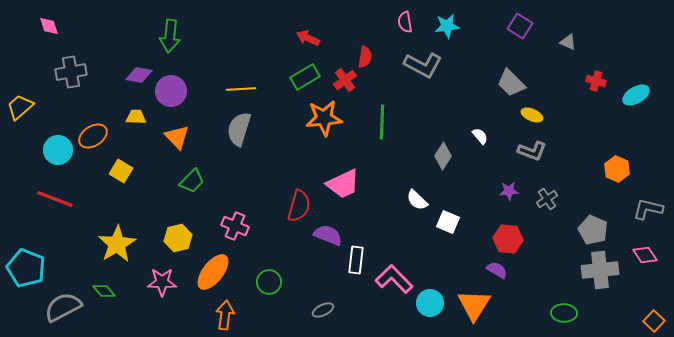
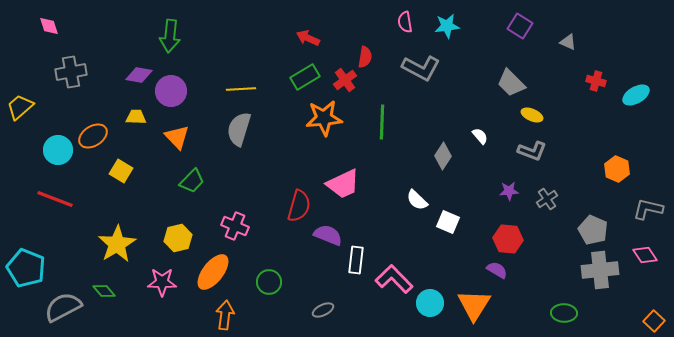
gray L-shape at (423, 65): moved 2 px left, 3 px down
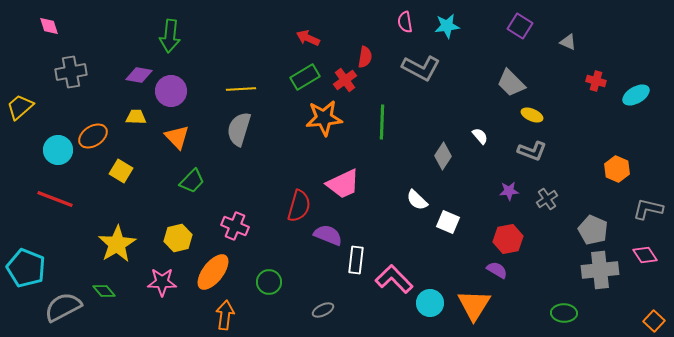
red hexagon at (508, 239): rotated 16 degrees counterclockwise
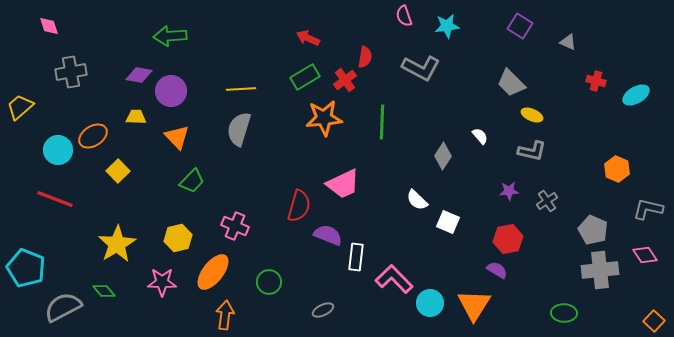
pink semicircle at (405, 22): moved 1 px left, 6 px up; rotated 10 degrees counterclockwise
green arrow at (170, 36): rotated 80 degrees clockwise
gray L-shape at (532, 151): rotated 8 degrees counterclockwise
yellow square at (121, 171): moved 3 px left; rotated 15 degrees clockwise
gray cross at (547, 199): moved 2 px down
white rectangle at (356, 260): moved 3 px up
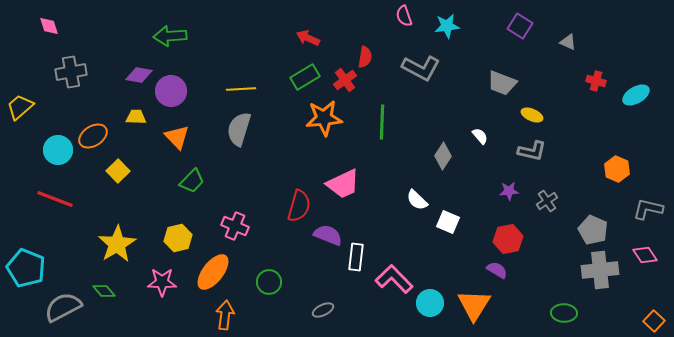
gray trapezoid at (511, 83): moved 9 px left; rotated 24 degrees counterclockwise
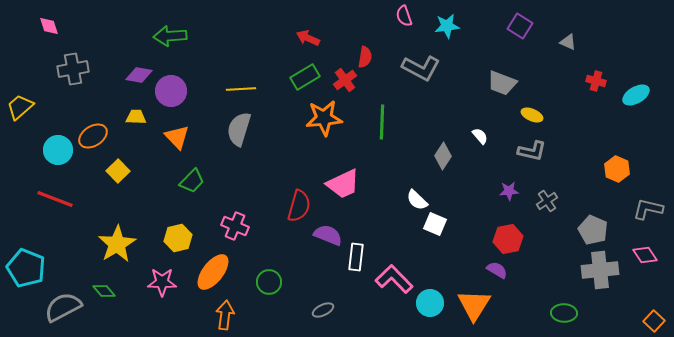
gray cross at (71, 72): moved 2 px right, 3 px up
white square at (448, 222): moved 13 px left, 2 px down
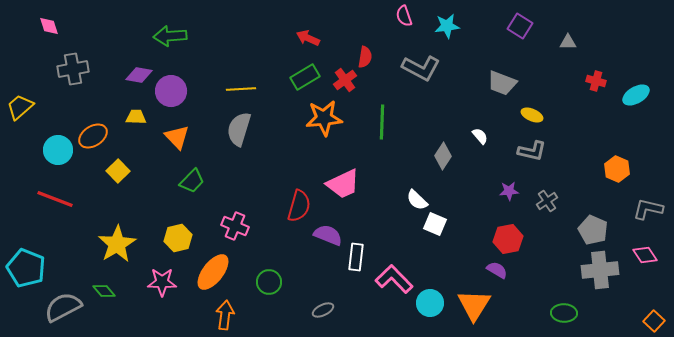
gray triangle at (568, 42): rotated 24 degrees counterclockwise
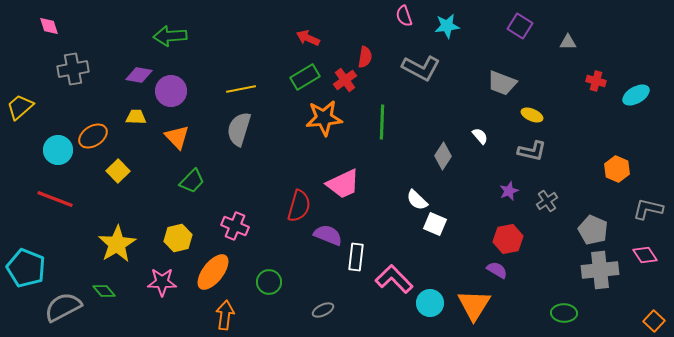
yellow line at (241, 89): rotated 8 degrees counterclockwise
purple star at (509, 191): rotated 18 degrees counterclockwise
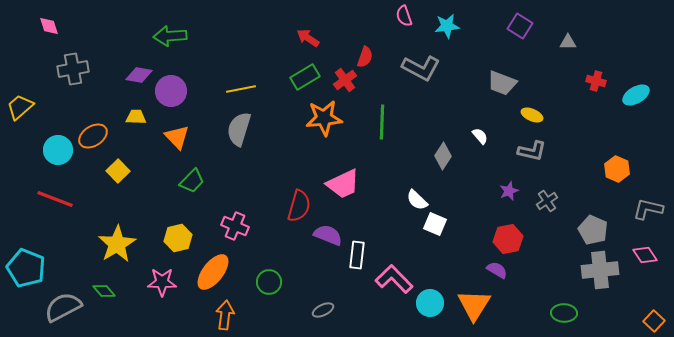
red arrow at (308, 38): rotated 10 degrees clockwise
red semicircle at (365, 57): rotated 10 degrees clockwise
white rectangle at (356, 257): moved 1 px right, 2 px up
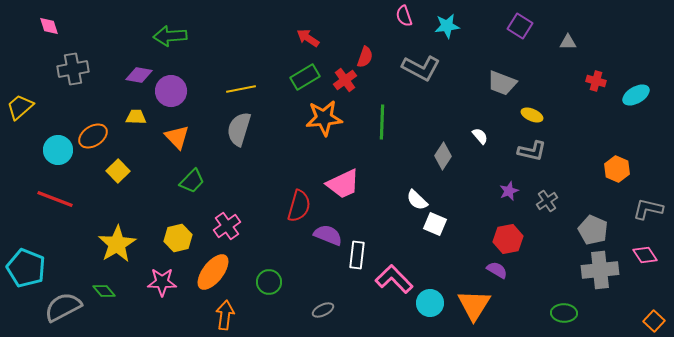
pink cross at (235, 226): moved 8 px left; rotated 32 degrees clockwise
